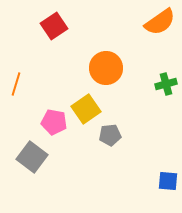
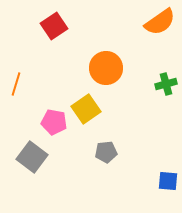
gray pentagon: moved 4 px left, 17 px down
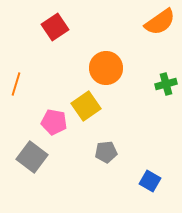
red square: moved 1 px right, 1 px down
yellow square: moved 3 px up
blue square: moved 18 px left; rotated 25 degrees clockwise
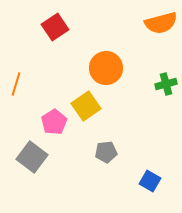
orange semicircle: moved 1 px right, 1 px down; rotated 20 degrees clockwise
pink pentagon: rotated 30 degrees clockwise
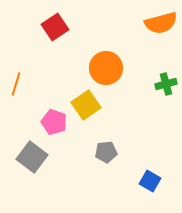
yellow square: moved 1 px up
pink pentagon: rotated 20 degrees counterclockwise
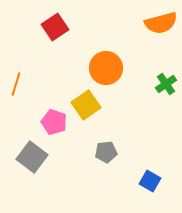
green cross: rotated 20 degrees counterclockwise
